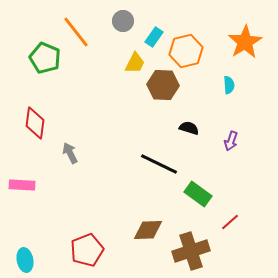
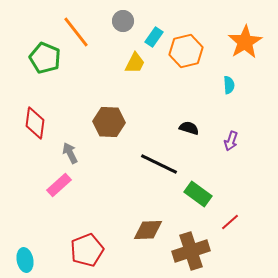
brown hexagon: moved 54 px left, 37 px down
pink rectangle: moved 37 px right; rotated 45 degrees counterclockwise
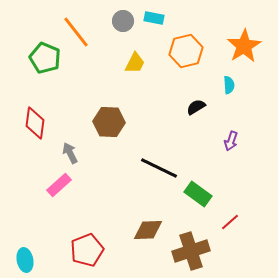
cyan rectangle: moved 19 px up; rotated 66 degrees clockwise
orange star: moved 1 px left, 4 px down
black semicircle: moved 7 px right, 21 px up; rotated 48 degrees counterclockwise
black line: moved 4 px down
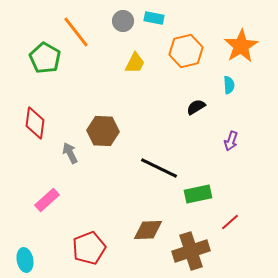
orange star: moved 3 px left
green pentagon: rotated 8 degrees clockwise
brown hexagon: moved 6 px left, 9 px down
pink rectangle: moved 12 px left, 15 px down
green rectangle: rotated 48 degrees counterclockwise
red pentagon: moved 2 px right, 2 px up
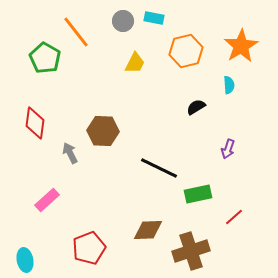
purple arrow: moved 3 px left, 8 px down
red line: moved 4 px right, 5 px up
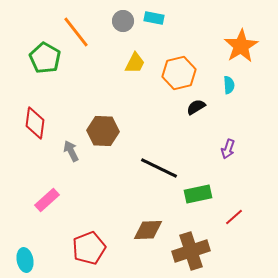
orange hexagon: moved 7 px left, 22 px down
gray arrow: moved 1 px right, 2 px up
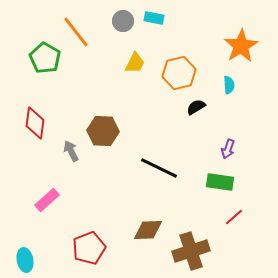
green rectangle: moved 22 px right, 12 px up; rotated 20 degrees clockwise
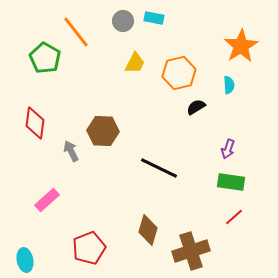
green rectangle: moved 11 px right
brown diamond: rotated 72 degrees counterclockwise
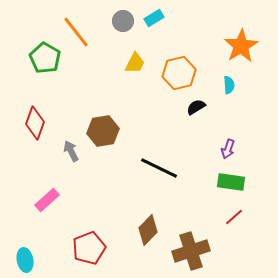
cyan rectangle: rotated 42 degrees counterclockwise
red diamond: rotated 12 degrees clockwise
brown hexagon: rotated 12 degrees counterclockwise
brown diamond: rotated 28 degrees clockwise
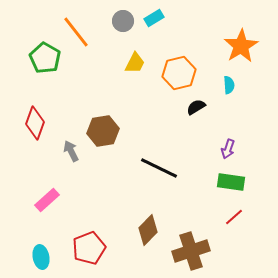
cyan ellipse: moved 16 px right, 3 px up
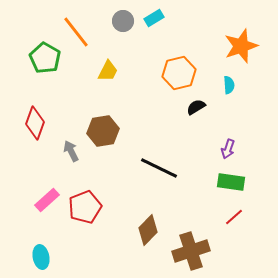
orange star: rotated 12 degrees clockwise
yellow trapezoid: moved 27 px left, 8 px down
red pentagon: moved 4 px left, 41 px up
